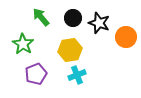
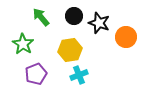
black circle: moved 1 px right, 2 px up
cyan cross: moved 2 px right
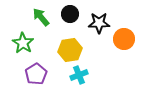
black circle: moved 4 px left, 2 px up
black star: rotated 20 degrees counterclockwise
orange circle: moved 2 px left, 2 px down
green star: moved 1 px up
purple pentagon: rotated 10 degrees counterclockwise
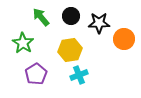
black circle: moved 1 px right, 2 px down
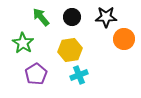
black circle: moved 1 px right, 1 px down
black star: moved 7 px right, 6 px up
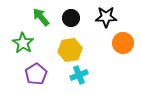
black circle: moved 1 px left, 1 px down
orange circle: moved 1 px left, 4 px down
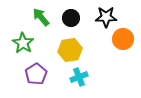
orange circle: moved 4 px up
cyan cross: moved 2 px down
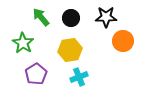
orange circle: moved 2 px down
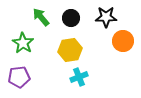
purple pentagon: moved 17 px left, 3 px down; rotated 25 degrees clockwise
